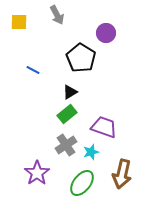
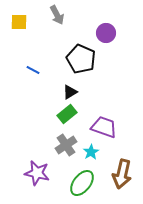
black pentagon: moved 1 px down; rotated 8 degrees counterclockwise
cyan star: rotated 14 degrees counterclockwise
purple star: rotated 25 degrees counterclockwise
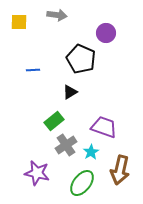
gray arrow: rotated 54 degrees counterclockwise
blue line: rotated 32 degrees counterclockwise
green rectangle: moved 13 px left, 7 px down
brown arrow: moved 2 px left, 4 px up
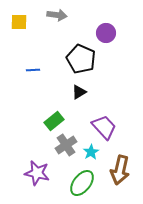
black triangle: moved 9 px right
purple trapezoid: rotated 28 degrees clockwise
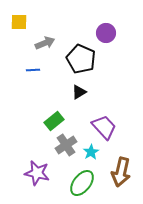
gray arrow: moved 12 px left, 28 px down; rotated 30 degrees counterclockwise
brown arrow: moved 1 px right, 2 px down
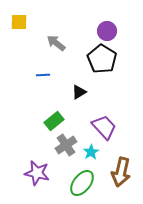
purple circle: moved 1 px right, 2 px up
gray arrow: moved 11 px right; rotated 120 degrees counterclockwise
black pentagon: moved 21 px right; rotated 8 degrees clockwise
blue line: moved 10 px right, 5 px down
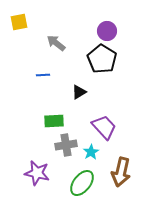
yellow square: rotated 12 degrees counterclockwise
green rectangle: rotated 36 degrees clockwise
gray cross: rotated 25 degrees clockwise
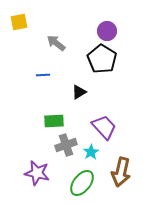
gray cross: rotated 10 degrees counterclockwise
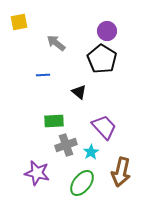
black triangle: rotated 49 degrees counterclockwise
